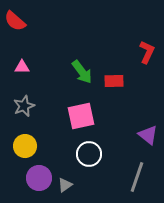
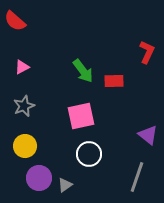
pink triangle: rotated 28 degrees counterclockwise
green arrow: moved 1 px right, 1 px up
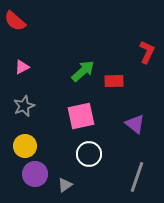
green arrow: rotated 95 degrees counterclockwise
purple triangle: moved 13 px left, 11 px up
purple circle: moved 4 px left, 4 px up
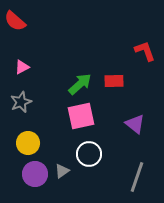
red L-shape: moved 2 px left, 1 px up; rotated 45 degrees counterclockwise
green arrow: moved 3 px left, 13 px down
gray star: moved 3 px left, 4 px up
yellow circle: moved 3 px right, 3 px up
gray triangle: moved 3 px left, 14 px up
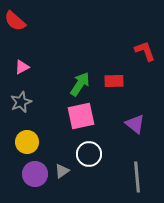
green arrow: rotated 15 degrees counterclockwise
yellow circle: moved 1 px left, 1 px up
gray line: rotated 24 degrees counterclockwise
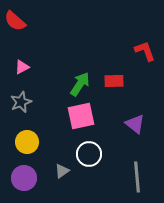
purple circle: moved 11 px left, 4 px down
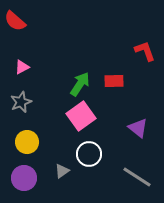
pink square: rotated 24 degrees counterclockwise
purple triangle: moved 3 px right, 4 px down
gray line: rotated 52 degrees counterclockwise
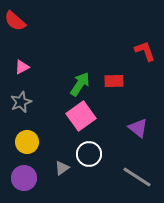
gray triangle: moved 3 px up
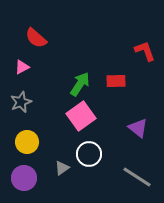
red semicircle: moved 21 px right, 17 px down
red rectangle: moved 2 px right
